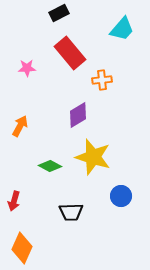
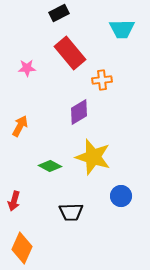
cyan trapezoid: rotated 48 degrees clockwise
purple diamond: moved 1 px right, 3 px up
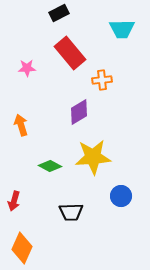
orange arrow: moved 1 px right, 1 px up; rotated 45 degrees counterclockwise
yellow star: rotated 21 degrees counterclockwise
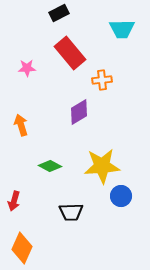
yellow star: moved 9 px right, 9 px down
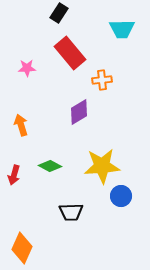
black rectangle: rotated 30 degrees counterclockwise
red arrow: moved 26 px up
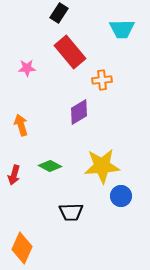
red rectangle: moved 1 px up
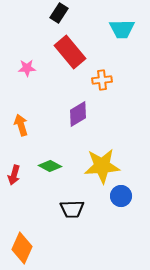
purple diamond: moved 1 px left, 2 px down
black trapezoid: moved 1 px right, 3 px up
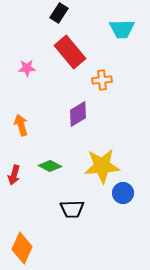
blue circle: moved 2 px right, 3 px up
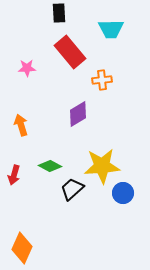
black rectangle: rotated 36 degrees counterclockwise
cyan trapezoid: moved 11 px left
black trapezoid: moved 20 px up; rotated 140 degrees clockwise
